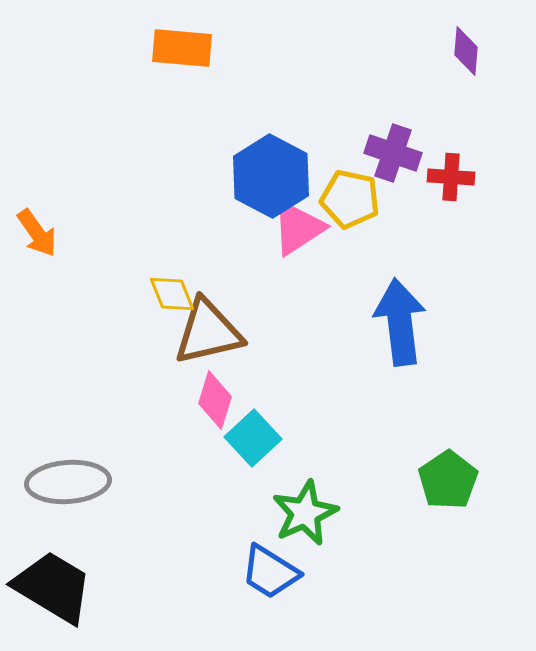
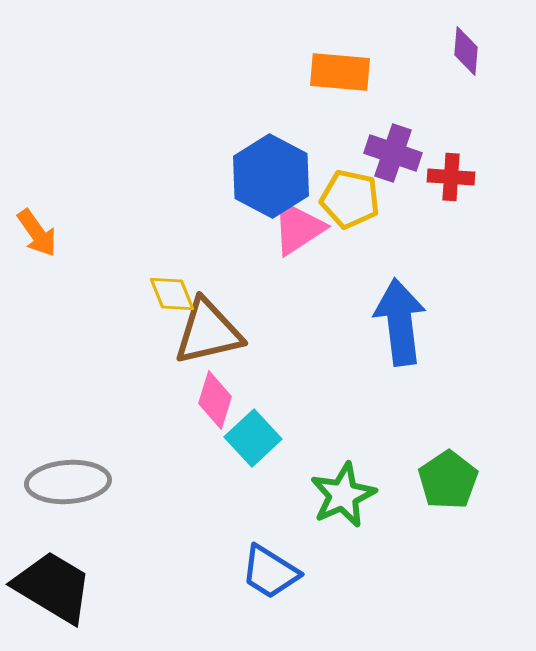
orange rectangle: moved 158 px right, 24 px down
green star: moved 38 px right, 18 px up
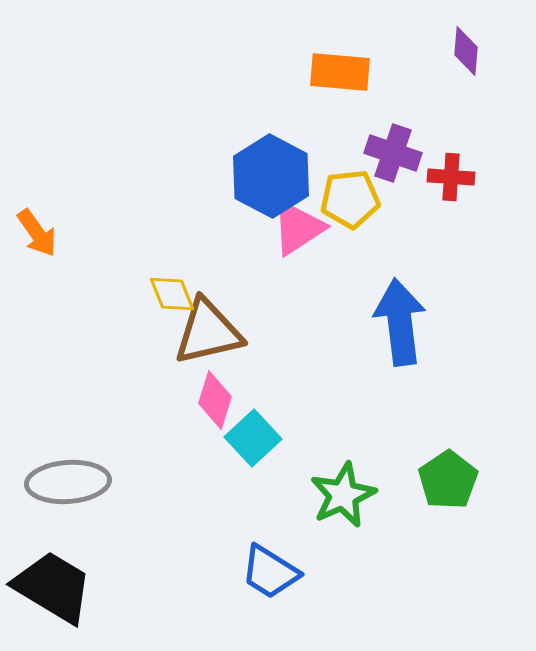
yellow pentagon: rotated 18 degrees counterclockwise
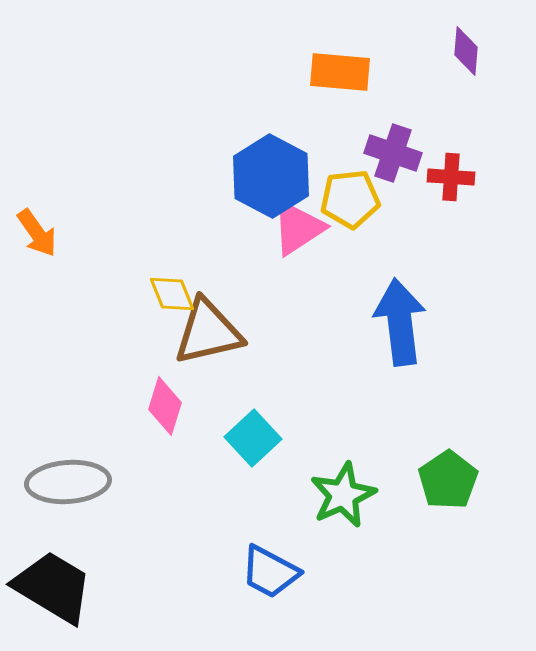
pink diamond: moved 50 px left, 6 px down
blue trapezoid: rotated 4 degrees counterclockwise
